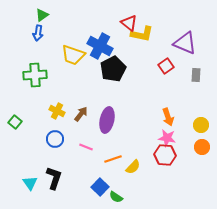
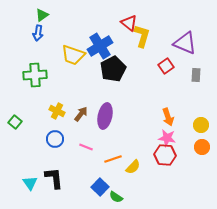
yellow L-shape: moved 2 px down; rotated 85 degrees counterclockwise
blue cross: rotated 30 degrees clockwise
purple ellipse: moved 2 px left, 4 px up
black L-shape: rotated 25 degrees counterclockwise
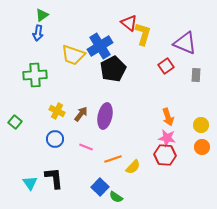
yellow L-shape: moved 1 px right, 2 px up
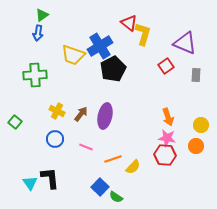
orange circle: moved 6 px left, 1 px up
black L-shape: moved 4 px left
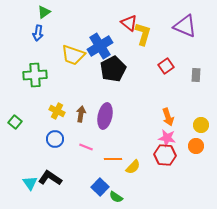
green triangle: moved 2 px right, 3 px up
purple triangle: moved 17 px up
brown arrow: rotated 28 degrees counterclockwise
orange line: rotated 18 degrees clockwise
black L-shape: rotated 50 degrees counterclockwise
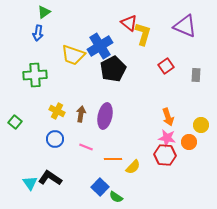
orange circle: moved 7 px left, 4 px up
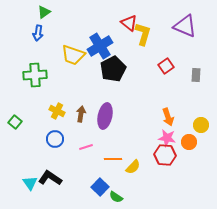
pink line: rotated 40 degrees counterclockwise
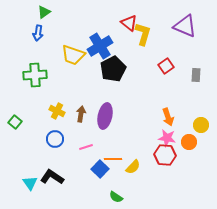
black L-shape: moved 2 px right, 1 px up
blue square: moved 18 px up
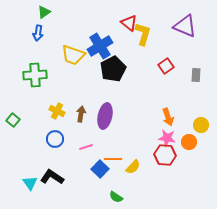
green square: moved 2 px left, 2 px up
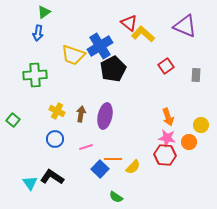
yellow L-shape: rotated 65 degrees counterclockwise
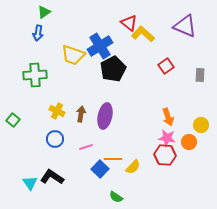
gray rectangle: moved 4 px right
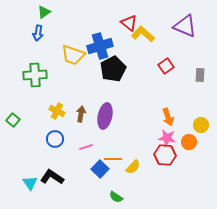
blue cross: rotated 15 degrees clockwise
